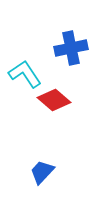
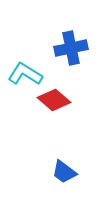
cyan L-shape: rotated 24 degrees counterclockwise
blue trapezoid: moved 22 px right; rotated 96 degrees counterclockwise
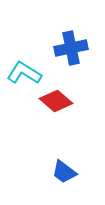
cyan L-shape: moved 1 px left, 1 px up
red diamond: moved 2 px right, 1 px down
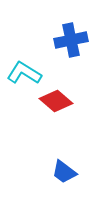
blue cross: moved 8 px up
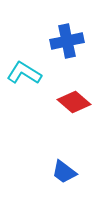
blue cross: moved 4 px left, 1 px down
red diamond: moved 18 px right, 1 px down
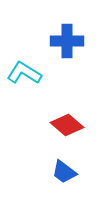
blue cross: rotated 12 degrees clockwise
red diamond: moved 7 px left, 23 px down
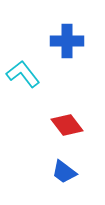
cyan L-shape: moved 1 px left, 1 px down; rotated 20 degrees clockwise
red diamond: rotated 12 degrees clockwise
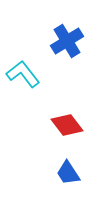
blue cross: rotated 32 degrees counterclockwise
blue trapezoid: moved 4 px right, 1 px down; rotated 20 degrees clockwise
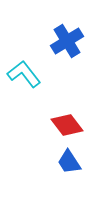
cyan L-shape: moved 1 px right
blue trapezoid: moved 1 px right, 11 px up
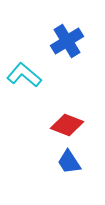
cyan L-shape: moved 1 px down; rotated 12 degrees counterclockwise
red diamond: rotated 32 degrees counterclockwise
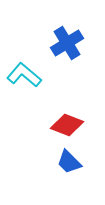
blue cross: moved 2 px down
blue trapezoid: rotated 12 degrees counterclockwise
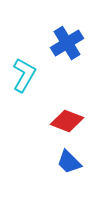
cyan L-shape: rotated 80 degrees clockwise
red diamond: moved 4 px up
